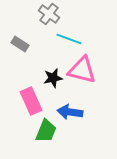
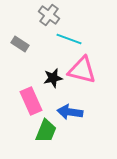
gray cross: moved 1 px down
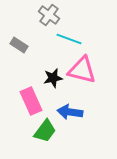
gray rectangle: moved 1 px left, 1 px down
green trapezoid: moved 1 px left; rotated 15 degrees clockwise
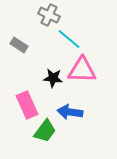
gray cross: rotated 10 degrees counterclockwise
cyan line: rotated 20 degrees clockwise
pink triangle: rotated 12 degrees counterclockwise
black star: rotated 18 degrees clockwise
pink rectangle: moved 4 px left, 4 px down
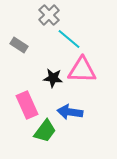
gray cross: rotated 20 degrees clockwise
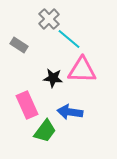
gray cross: moved 4 px down
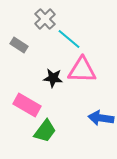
gray cross: moved 4 px left
pink rectangle: rotated 36 degrees counterclockwise
blue arrow: moved 31 px right, 6 px down
